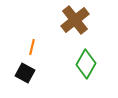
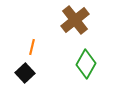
black square: rotated 18 degrees clockwise
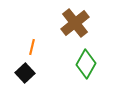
brown cross: moved 3 px down
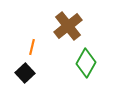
brown cross: moved 7 px left, 3 px down
green diamond: moved 1 px up
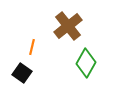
black square: moved 3 px left; rotated 12 degrees counterclockwise
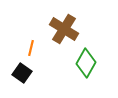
brown cross: moved 4 px left, 3 px down; rotated 20 degrees counterclockwise
orange line: moved 1 px left, 1 px down
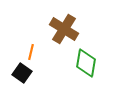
orange line: moved 4 px down
green diamond: rotated 20 degrees counterclockwise
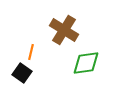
brown cross: moved 1 px down
green diamond: rotated 72 degrees clockwise
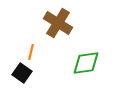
brown cross: moved 6 px left, 7 px up
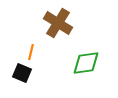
black square: rotated 12 degrees counterclockwise
